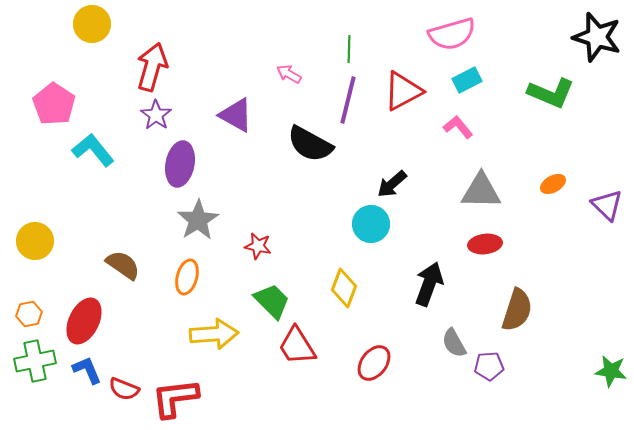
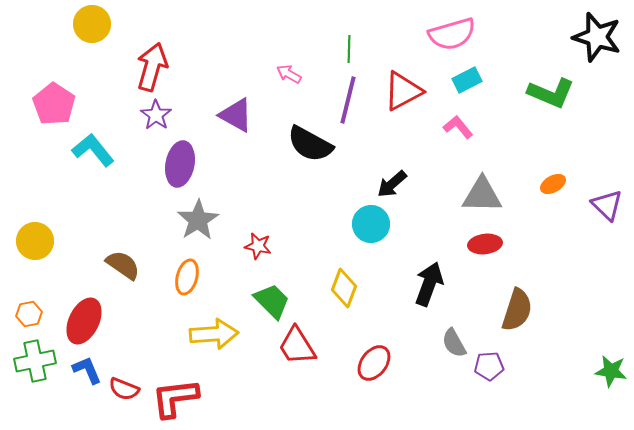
gray triangle at (481, 191): moved 1 px right, 4 px down
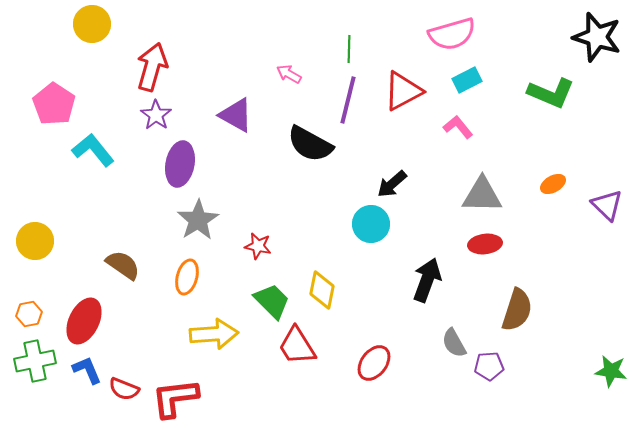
black arrow at (429, 284): moved 2 px left, 4 px up
yellow diamond at (344, 288): moved 22 px left, 2 px down; rotated 9 degrees counterclockwise
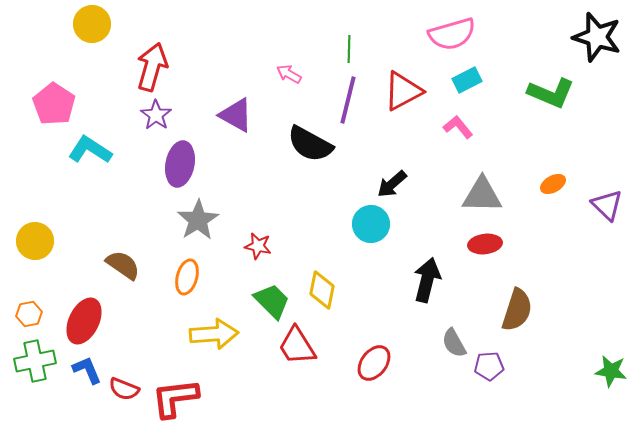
cyan L-shape at (93, 150): moved 3 px left; rotated 18 degrees counterclockwise
black arrow at (427, 280): rotated 6 degrees counterclockwise
